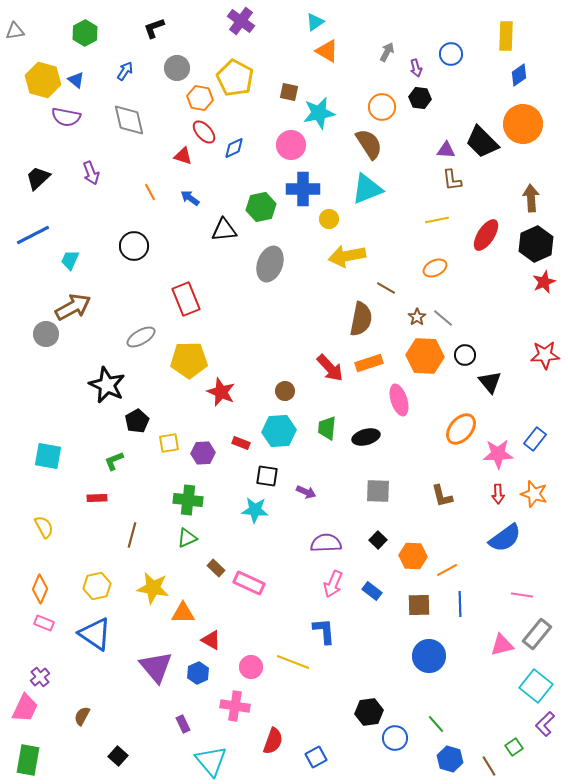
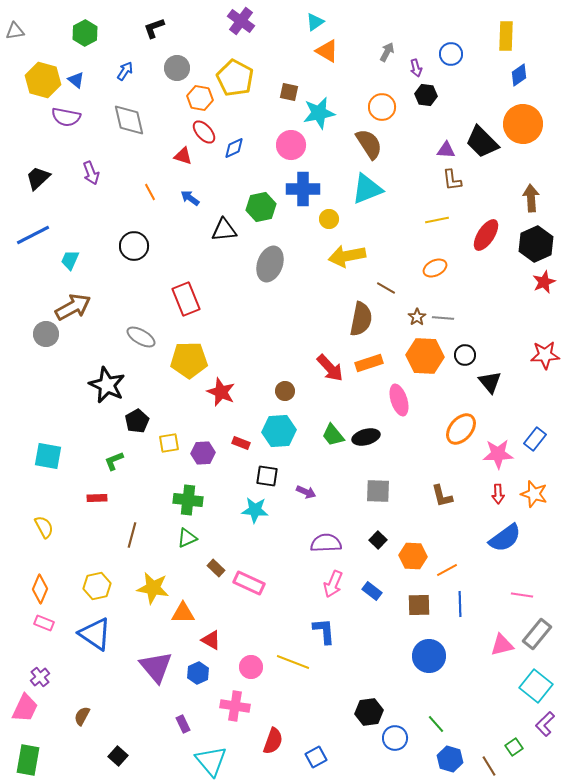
black hexagon at (420, 98): moved 6 px right, 3 px up
gray line at (443, 318): rotated 35 degrees counterclockwise
gray ellipse at (141, 337): rotated 60 degrees clockwise
green trapezoid at (327, 428): moved 6 px right, 7 px down; rotated 45 degrees counterclockwise
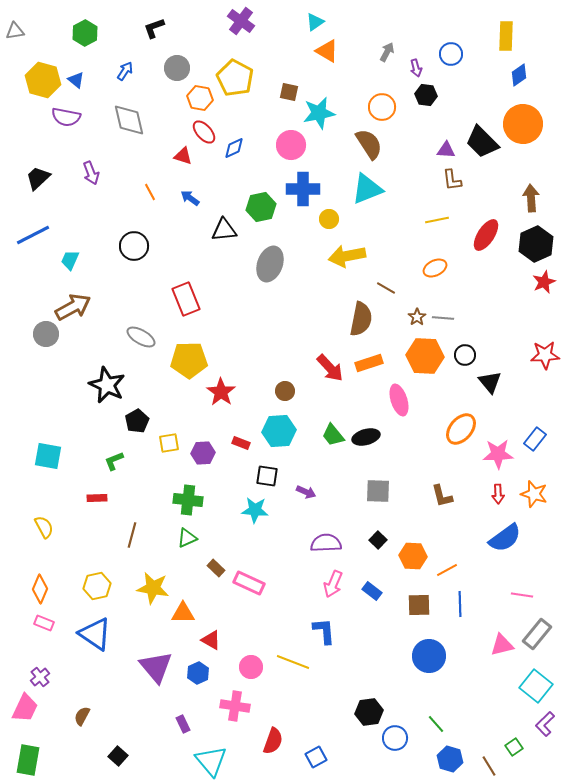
red star at (221, 392): rotated 12 degrees clockwise
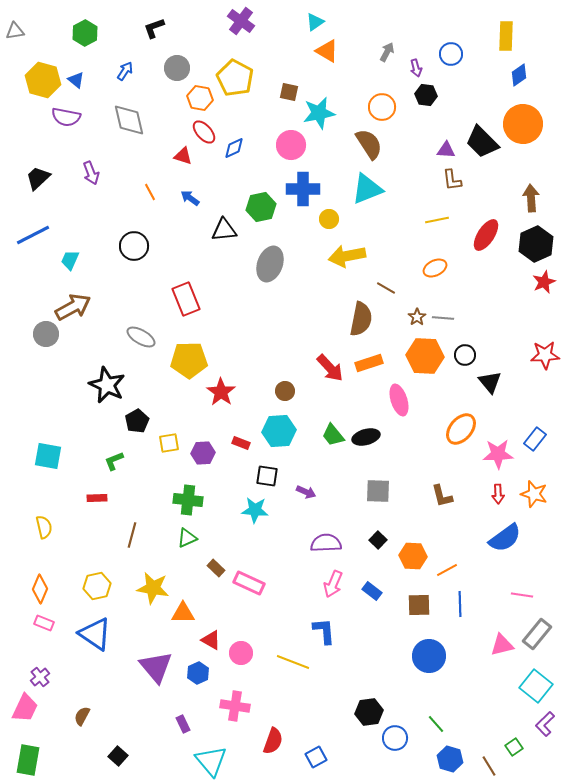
yellow semicircle at (44, 527): rotated 15 degrees clockwise
pink circle at (251, 667): moved 10 px left, 14 px up
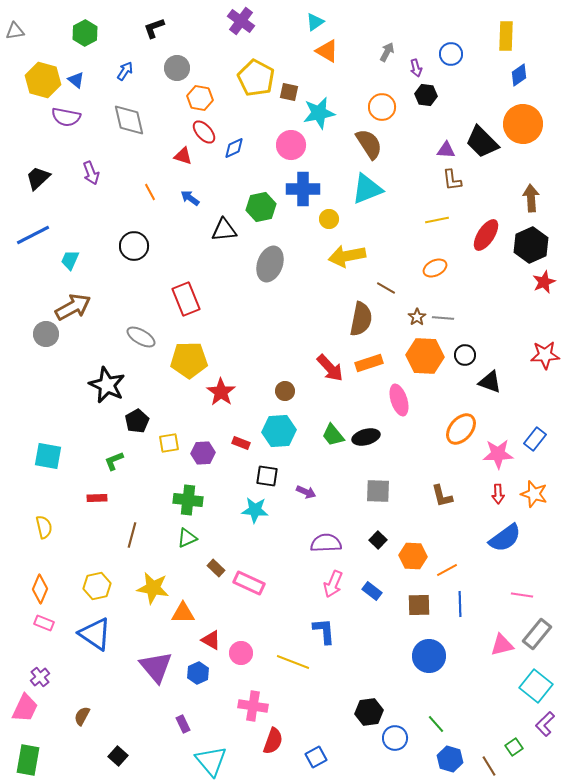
yellow pentagon at (235, 78): moved 21 px right
black hexagon at (536, 244): moved 5 px left, 1 px down
black triangle at (490, 382): rotated 30 degrees counterclockwise
pink cross at (235, 706): moved 18 px right
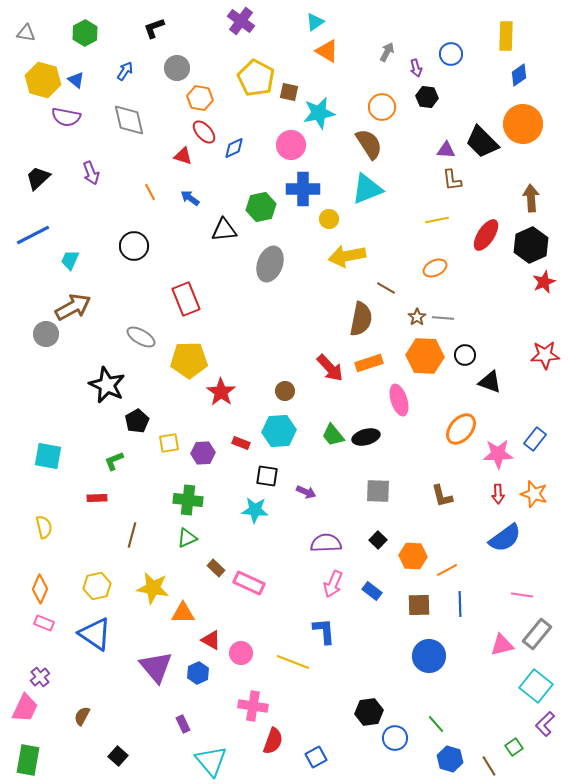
gray triangle at (15, 31): moved 11 px right, 2 px down; rotated 18 degrees clockwise
black hexagon at (426, 95): moved 1 px right, 2 px down
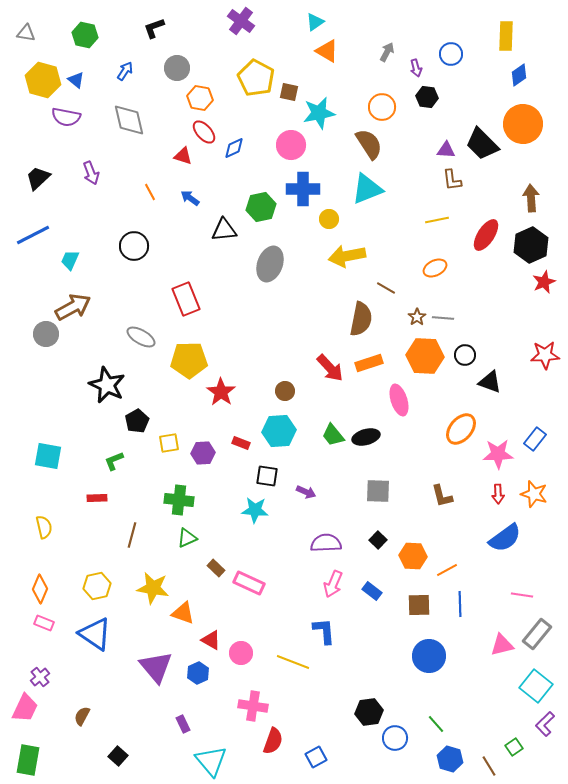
green hexagon at (85, 33): moved 2 px down; rotated 20 degrees counterclockwise
black trapezoid at (482, 142): moved 2 px down
green cross at (188, 500): moved 9 px left
orange triangle at (183, 613): rotated 20 degrees clockwise
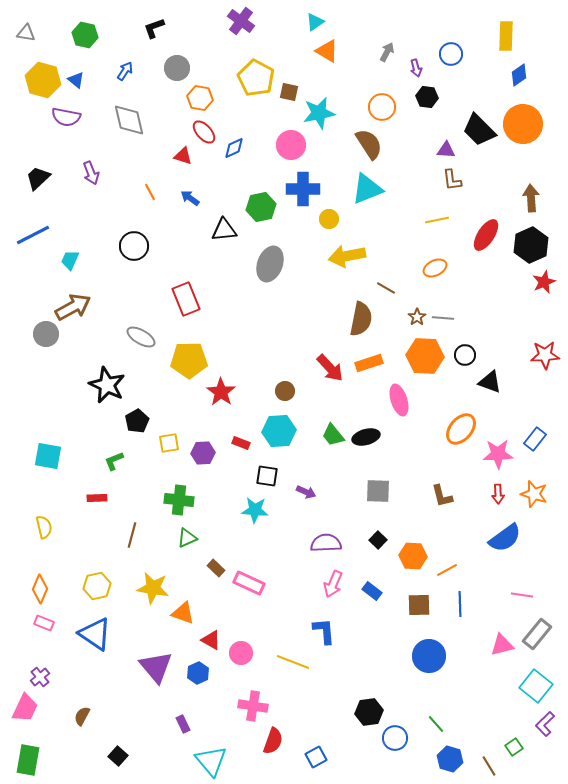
black trapezoid at (482, 144): moved 3 px left, 14 px up
